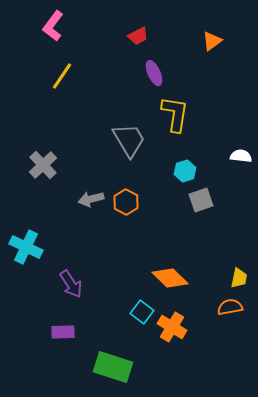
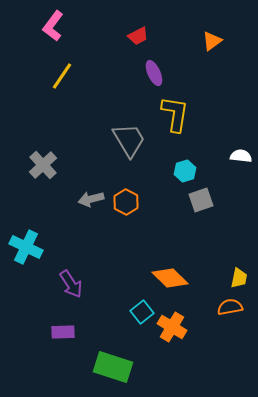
cyan square: rotated 15 degrees clockwise
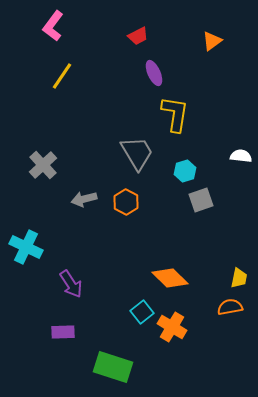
gray trapezoid: moved 8 px right, 13 px down
gray arrow: moved 7 px left
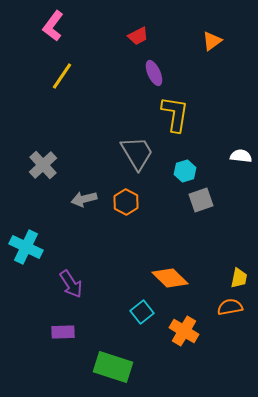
orange cross: moved 12 px right, 4 px down
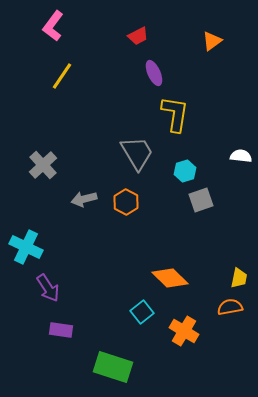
purple arrow: moved 23 px left, 4 px down
purple rectangle: moved 2 px left, 2 px up; rotated 10 degrees clockwise
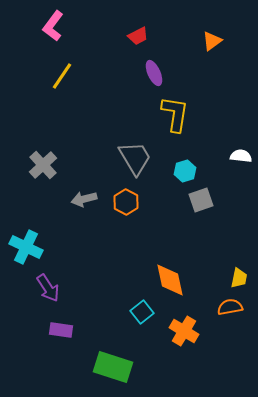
gray trapezoid: moved 2 px left, 5 px down
orange diamond: moved 2 px down; rotated 33 degrees clockwise
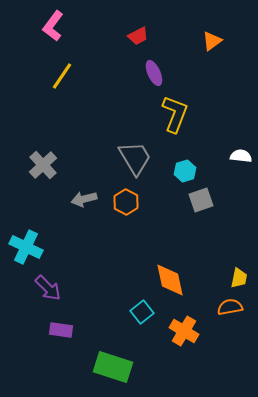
yellow L-shape: rotated 12 degrees clockwise
purple arrow: rotated 12 degrees counterclockwise
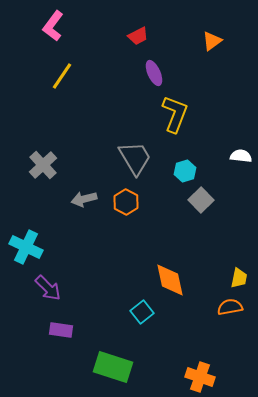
gray square: rotated 25 degrees counterclockwise
orange cross: moved 16 px right, 46 px down; rotated 12 degrees counterclockwise
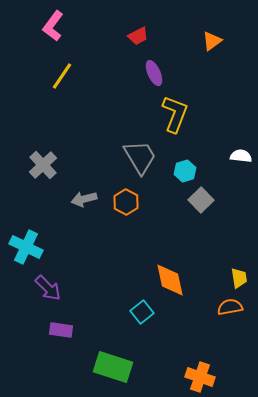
gray trapezoid: moved 5 px right, 1 px up
yellow trapezoid: rotated 20 degrees counterclockwise
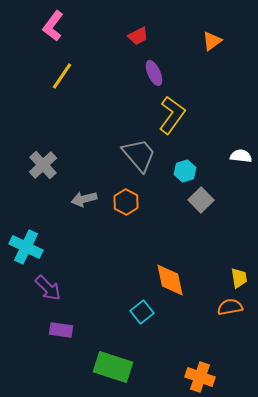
yellow L-shape: moved 3 px left, 1 px down; rotated 15 degrees clockwise
gray trapezoid: moved 1 px left, 2 px up; rotated 9 degrees counterclockwise
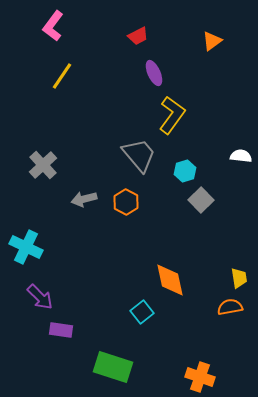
purple arrow: moved 8 px left, 9 px down
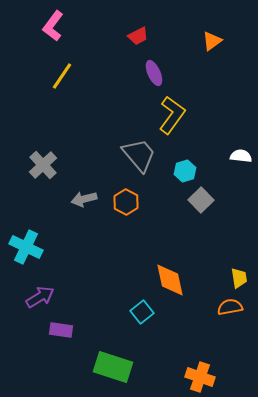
purple arrow: rotated 76 degrees counterclockwise
